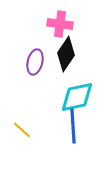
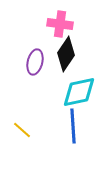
cyan diamond: moved 2 px right, 5 px up
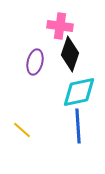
pink cross: moved 2 px down
black diamond: moved 4 px right; rotated 16 degrees counterclockwise
blue line: moved 5 px right
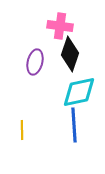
blue line: moved 4 px left, 1 px up
yellow line: rotated 48 degrees clockwise
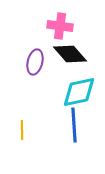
black diamond: rotated 60 degrees counterclockwise
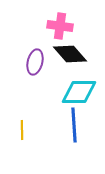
cyan diamond: rotated 12 degrees clockwise
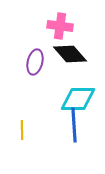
cyan diamond: moved 1 px left, 7 px down
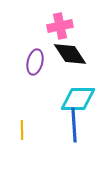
pink cross: rotated 20 degrees counterclockwise
black diamond: rotated 8 degrees clockwise
